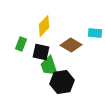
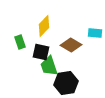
green rectangle: moved 1 px left, 2 px up; rotated 40 degrees counterclockwise
black hexagon: moved 4 px right, 1 px down
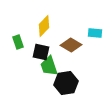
green rectangle: moved 2 px left
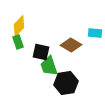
yellow diamond: moved 25 px left
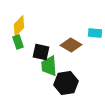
green trapezoid: rotated 15 degrees clockwise
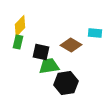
yellow diamond: moved 1 px right
green rectangle: rotated 32 degrees clockwise
green trapezoid: rotated 85 degrees clockwise
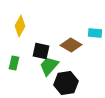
yellow diamond: rotated 15 degrees counterclockwise
green rectangle: moved 4 px left, 21 px down
black square: moved 1 px up
green trapezoid: rotated 40 degrees counterclockwise
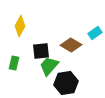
cyan rectangle: rotated 40 degrees counterclockwise
black square: rotated 18 degrees counterclockwise
